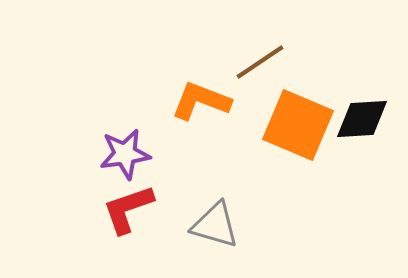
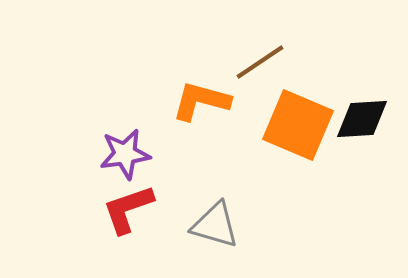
orange L-shape: rotated 6 degrees counterclockwise
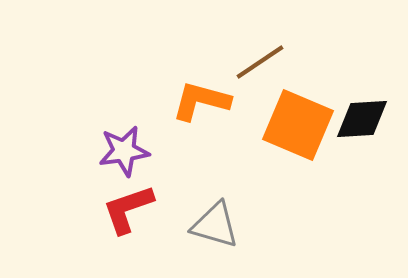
purple star: moved 1 px left, 3 px up
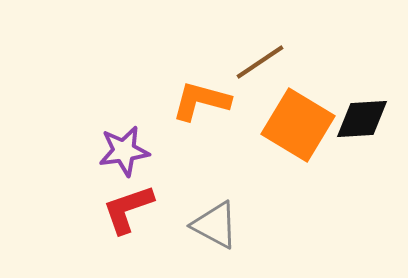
orange square: rotated 8 degrees clockwise
gray triangle: rotated 12 degrees clockwise
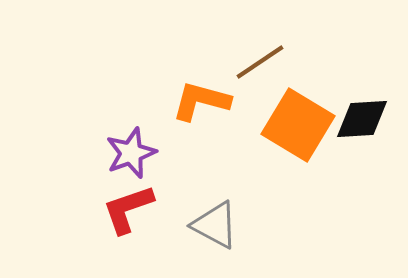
purple star: moved 7 px right, 2 px down; rotated 12 degrees counterclockwise
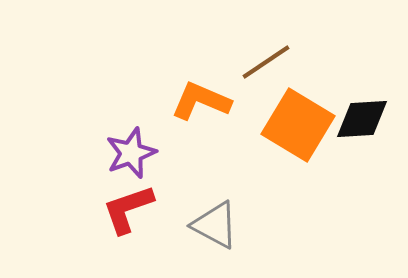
brown line: moved 6 px right
orange L-shape: rotated 8 degrees clockwise
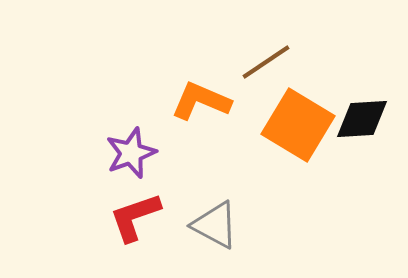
red L-shape: moved 7 px right, 8 px down
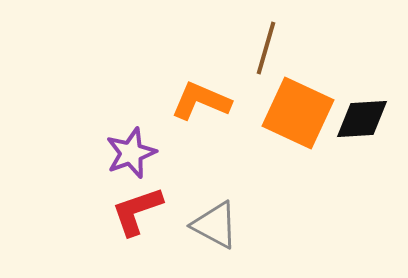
brown line: moved 14 px up; rotated 40 degrees counterclockwise
orange square: moved 12 px up; rotated 6 degrees counterclockwise
red L-shape: moved 2 px right, 6 px up
